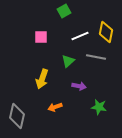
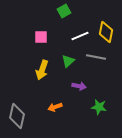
yellow arrow: moved 9 px up
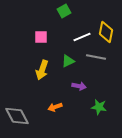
white line: moved 2 px right, 1 px down
green triangle: rotated 16 degrees clockwise
gray diamond: rotated 40 degrees counterclockwise
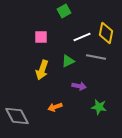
yellow diamond: moved 1 px down
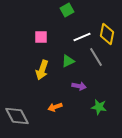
green square: moved 3 px right, 1 px up
yellow diamond: moved 1 px right, 1 px down
gray line: rotated 48 degrees clockwise
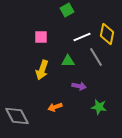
green triangle: rotated 24 degrees clockwise
